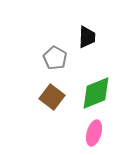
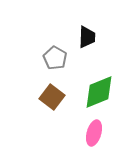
green diamond: moved 3 px right, 1 px up
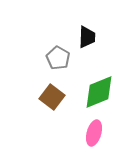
gray pentagon: moved 3 px right
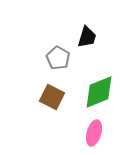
black trapezoid: rotated 15 degrees clockwise
brown square: rotated 10 degrees counterclockwise
